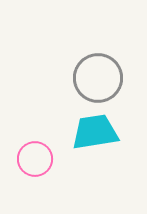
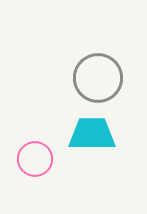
cyan trapezoid: moved 3 px left, 2 px down; rotated 9 degrees clockwise
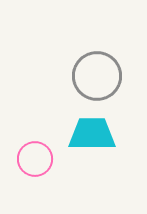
gray circle: moved 1 px left, 2 px up
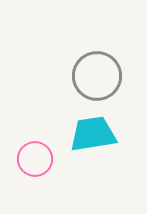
cyan trapezoid: moved 1 px right; rotated 9 degrees counterclockwise
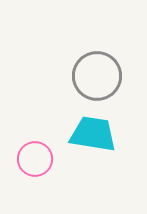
cyan trapezoid: rotated 18 degrees clockwise
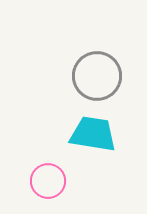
pink circle: moved 13 px right, 22 px down
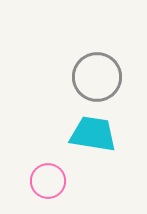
gray circle: moved 1 px down
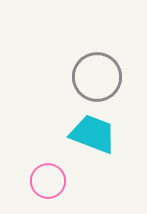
cyan trapezoid: rotated 12 degrees clockwise
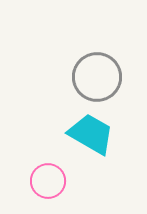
cyan trapezoid: moved 2 px left; rotated 9 degrees clockwise
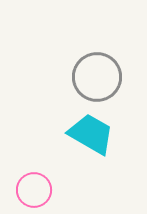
pink circle: moved 14 px left, 9 px down
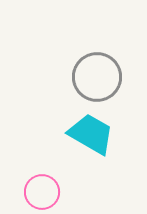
pink circle: moved 8 px right, 2 px down
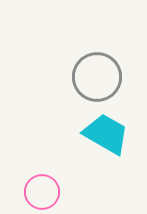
cyan trapezoid: moved 15 px right
